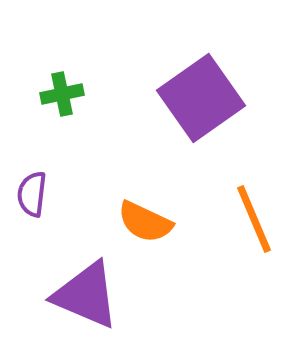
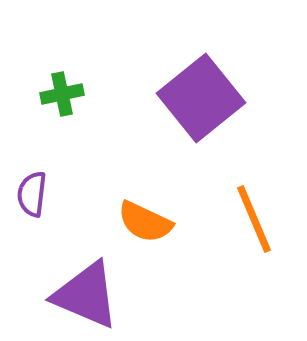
purple square: rotated 4 degrees counterclockwise
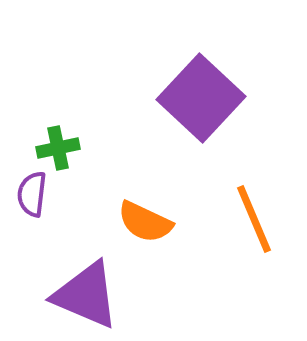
green cross: moved 4 px left, 54 px down
purple square: rotated 8 degrees counterclockwise
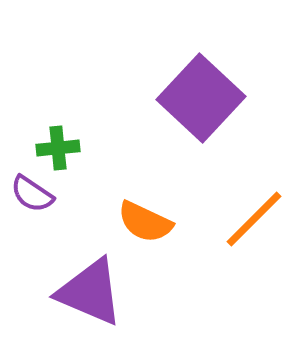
green cross: rotated 6 degrees clockwise
purple semicircle: rotated 63 degrees counterclockwise
orange line: rotated 68 degrees clockwise
purple triangle: moved 4 px right, 3 px up
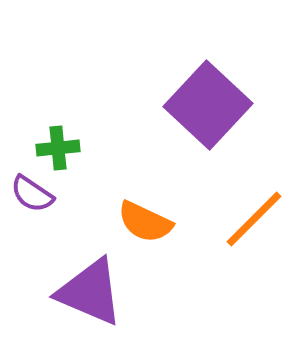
purple square: moved 7 px right, 7 px down
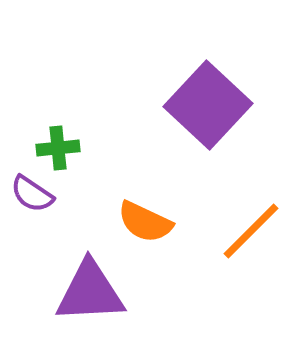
orange line: moved 3 px left, 12 px down
purple triangle: rotated 26 degrees counterclockwise
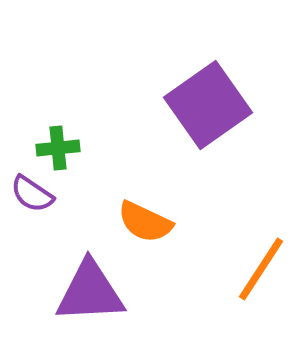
purple square: rotated 12 degrees clockwise
orange line: moved 10 px right, 38 px down; rotated 12 degrees counterclockwise
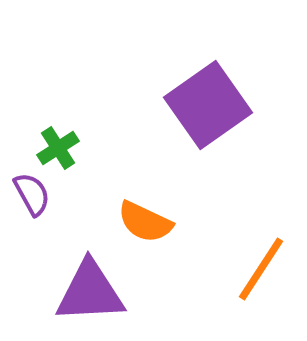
green cross: rotated 27 degrees counterclockwise
purple semicircle: rotated 153 degrees counterclockwise
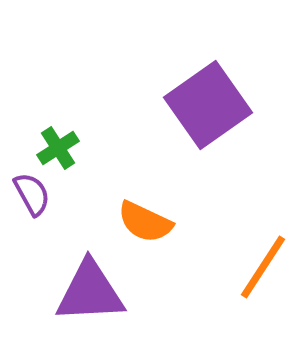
orange line: moved 2 px right, 2 px up
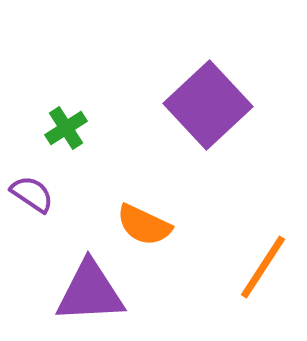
purple square: rotated 8 degrees counterclockwise
green cross: moved 8 px right, 20 px up
purple semicircle: rotated 27 degrees counterclockwise
orange semicircle: moved 1 px left, 3 px down
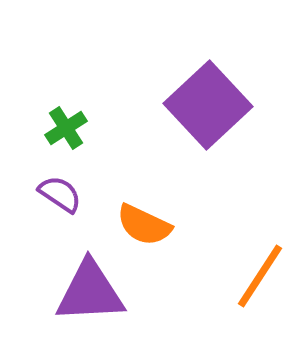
purple semicircle: moved 28 px right
orange line: moved 3 px left, 9 px down
